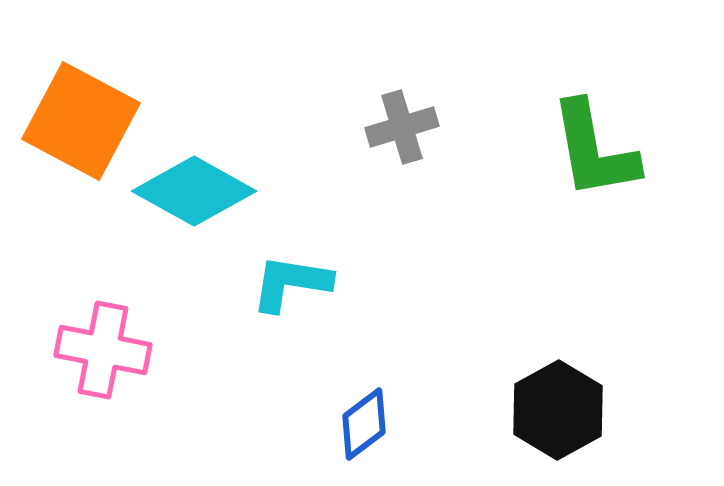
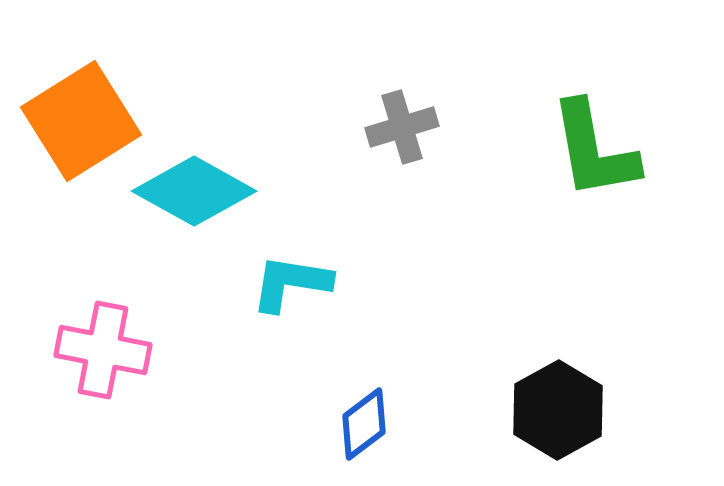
orange square: rotated 30 degrees clockwise
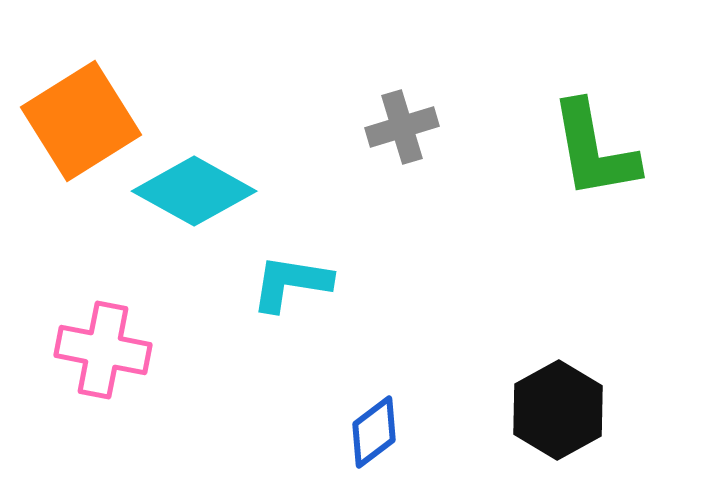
blue diamond: moved 10 px right, 8 px down
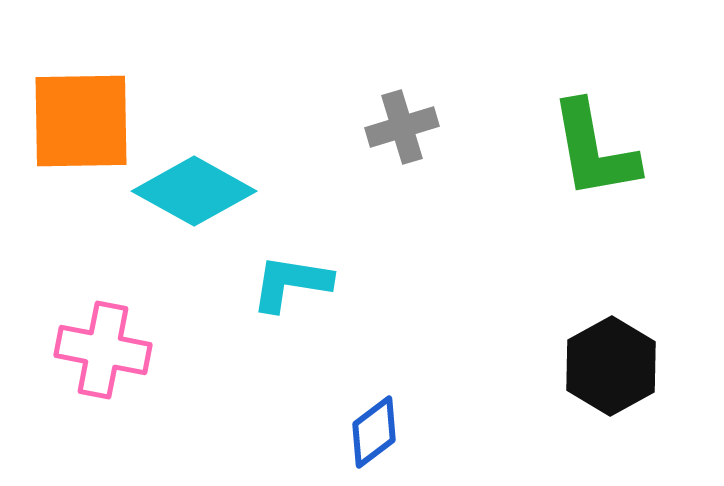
orange square: rotated 31 degrees clockwise
black hexagon: moved 53 px right, 44 px up
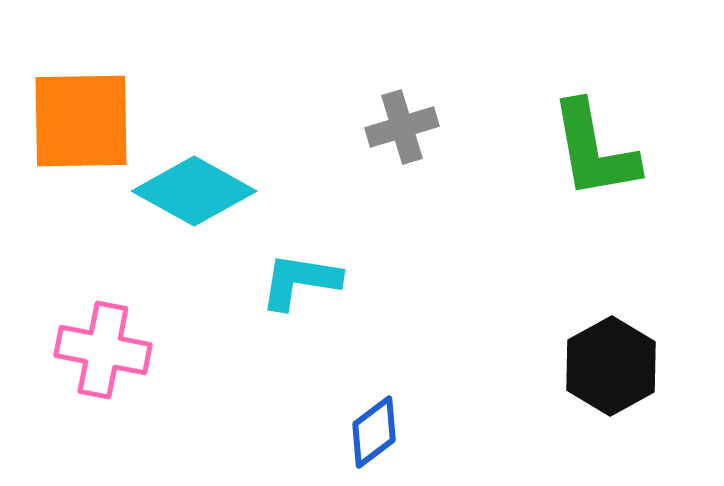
cyan L-shape: moved 9 px right, 2 px up
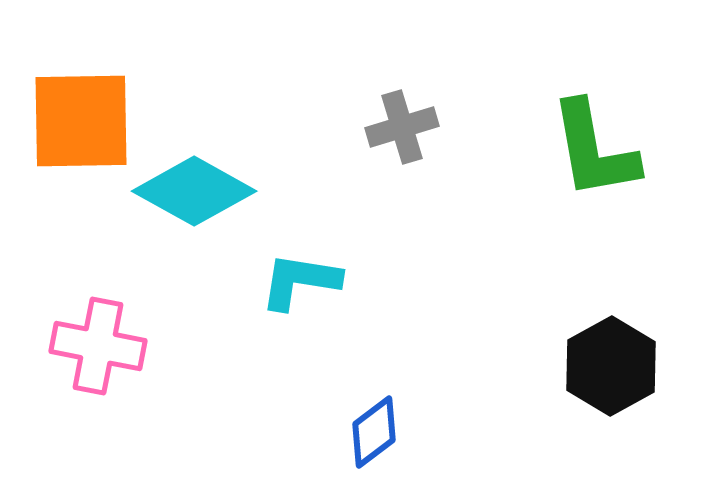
pink cross: moved 5 px left, 4 px up
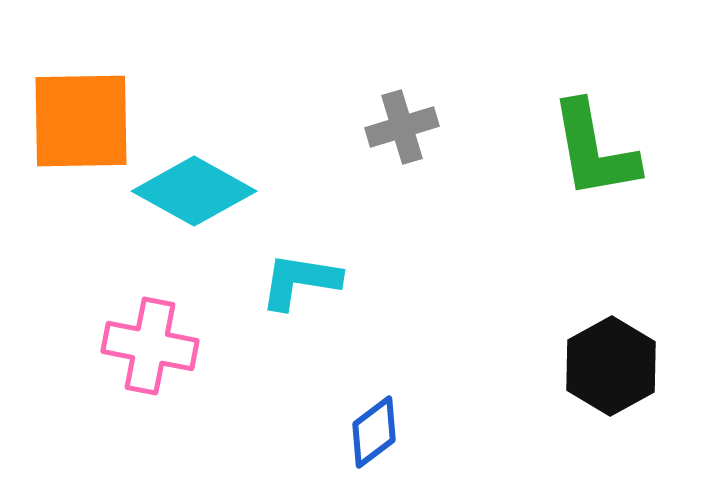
pink cross: moved 52 px right
